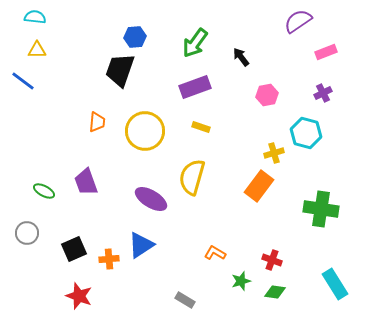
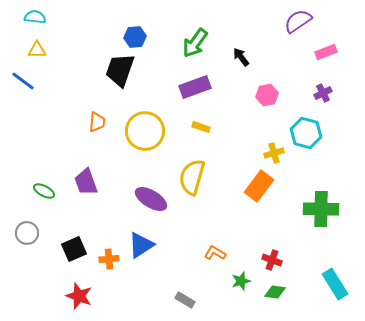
green cross: rotated 8 degrees counterclockwise
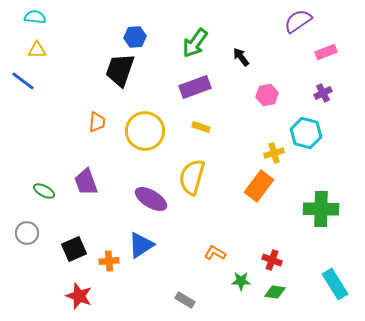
orange cross: moved 2 px down
green star: rotated 18 degrees clockwise
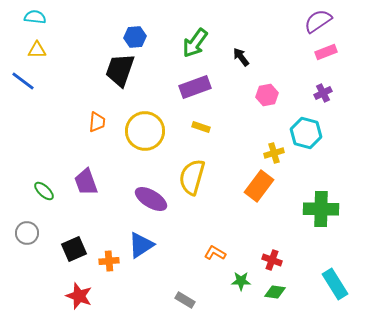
purple semicircle: moved 20 px right
green ellipse: rotated 15 degrees clockwise
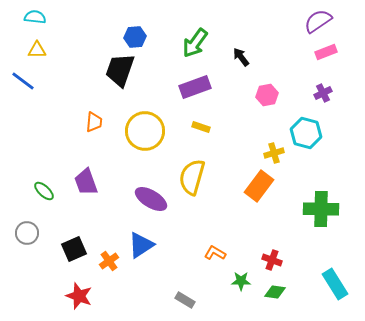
orange trapezoid: moved 3 px left
orange cross: rotated 30 degrees counterclockwise
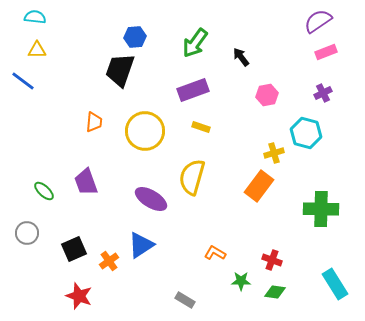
purple rectangle: moved 2 px left, 3 px down
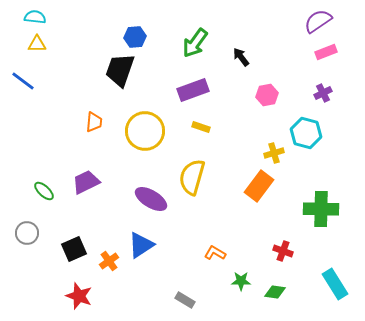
yellow triangle: moved 6 px up
purple trapezoid: rotated 84 degrees clockwise
red cross: moved 11 px right, 9 px up
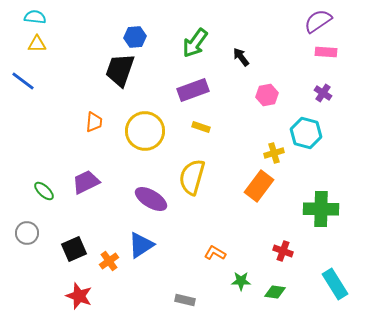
pink rectangle: rotated 25 degrees clockwise
purple cross: rotated 30 degrees counterclockwise
gray rectangle: rotated 18 degrees counterclockwise
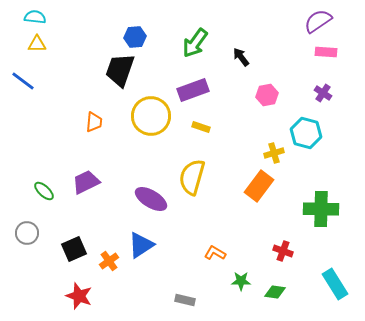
yellow circle: moved 6 px right, 15 px up
